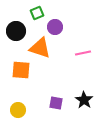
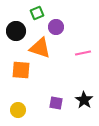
purple circle: moved 1 px right
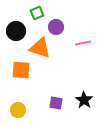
pink line: moved 10 px up
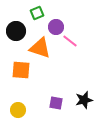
pink line: moved 13 px left, 2 px up; rotated 49 degrees clockwise
black star: rotated 24 degrees clockwise
